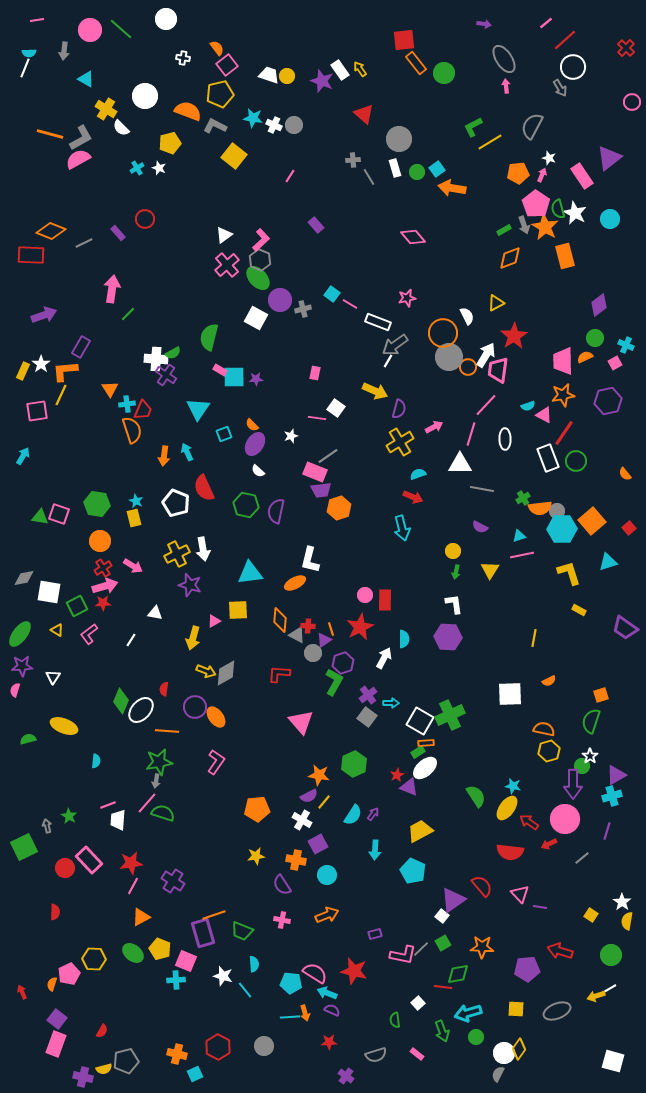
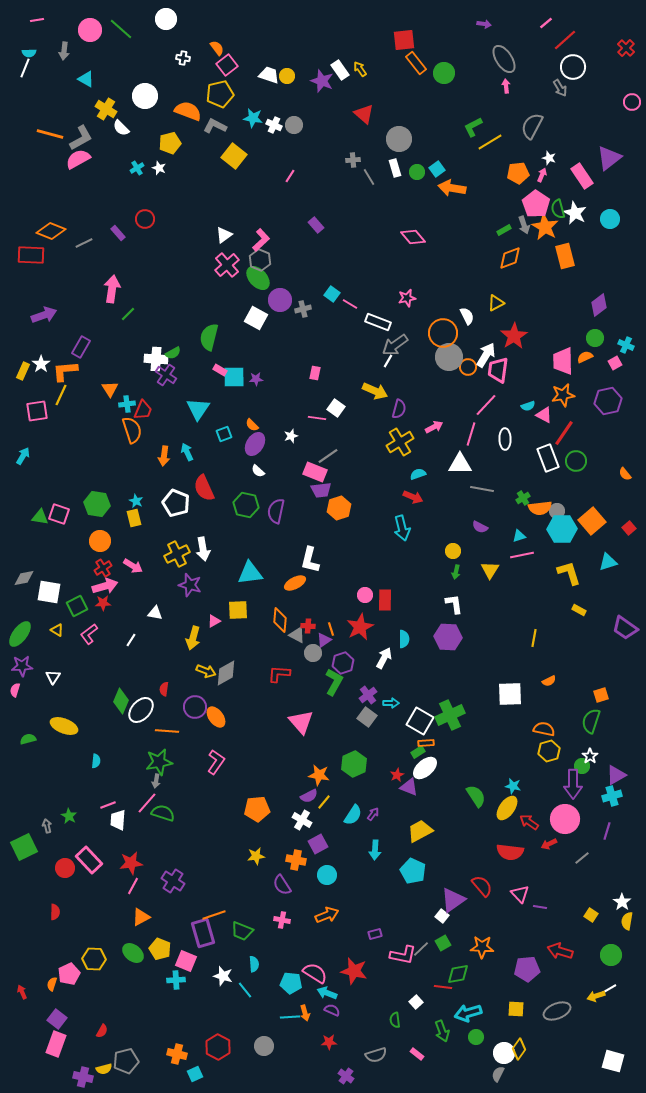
white square at (418, 1003): moved 2 px left, 1 px up
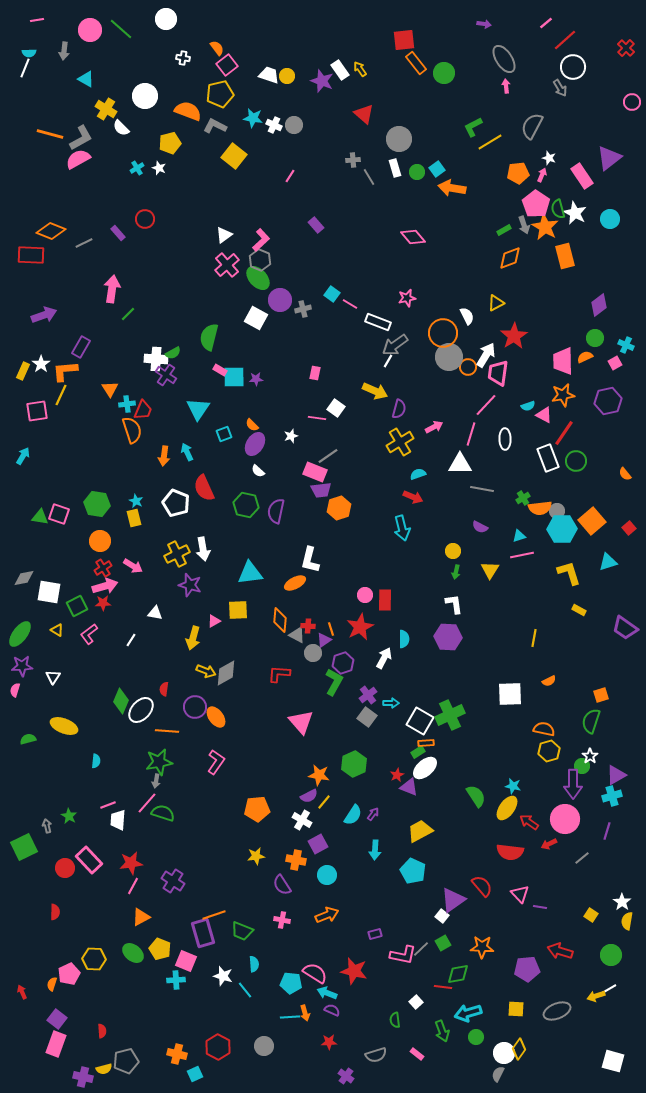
pink trapezoid at (498, 370): moved 3 px down
red semicircle at (102, 1031): rotated 32 degrees counterclockwise
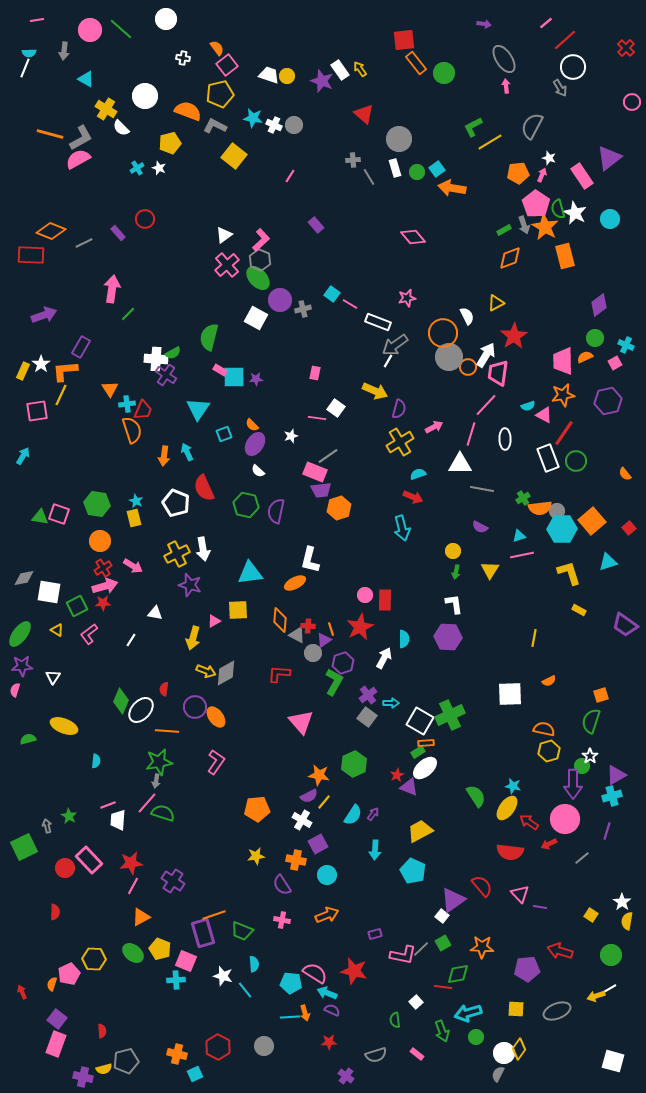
purple trapezoid at (625, 628): moved 3 px up
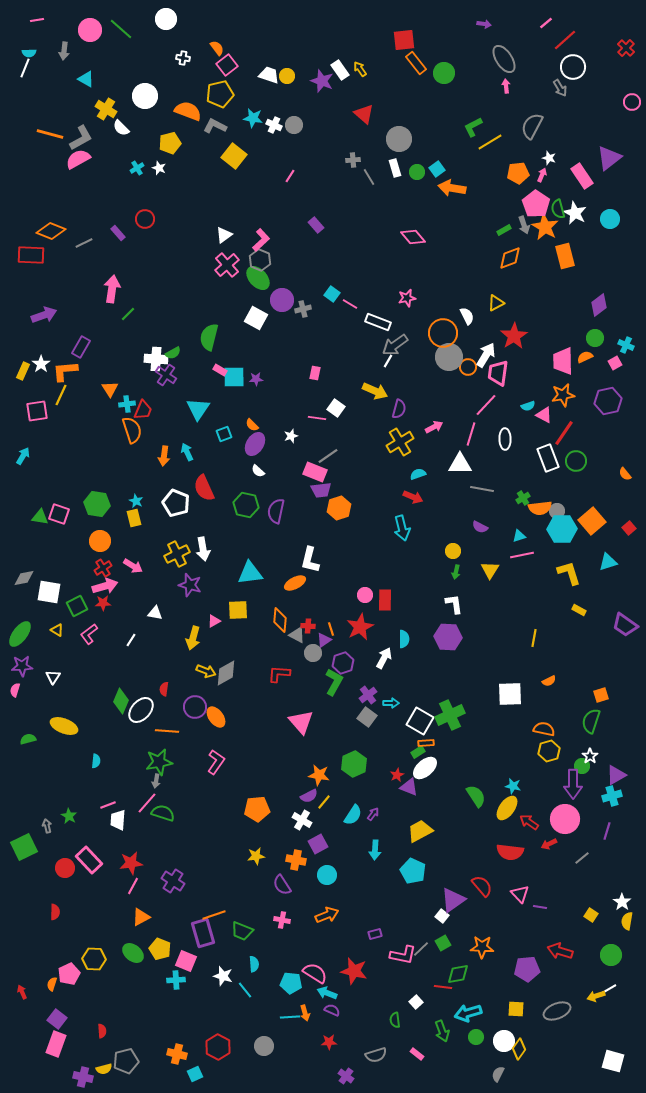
purple circle at (280, 300): moved 2 px right
white circle at (504, 1053): moved 12 px up
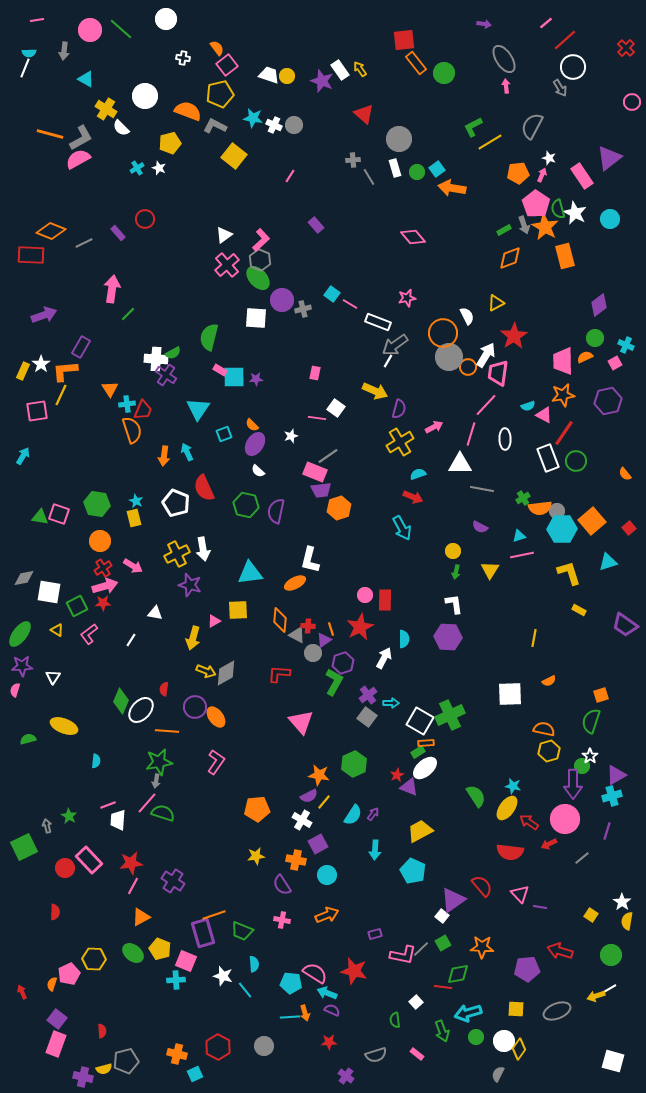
white square at (256, 318): rotated 25 degrees counterclockwise
cyan arrow at (402, 528): rotated 15 degrees counterclockwise
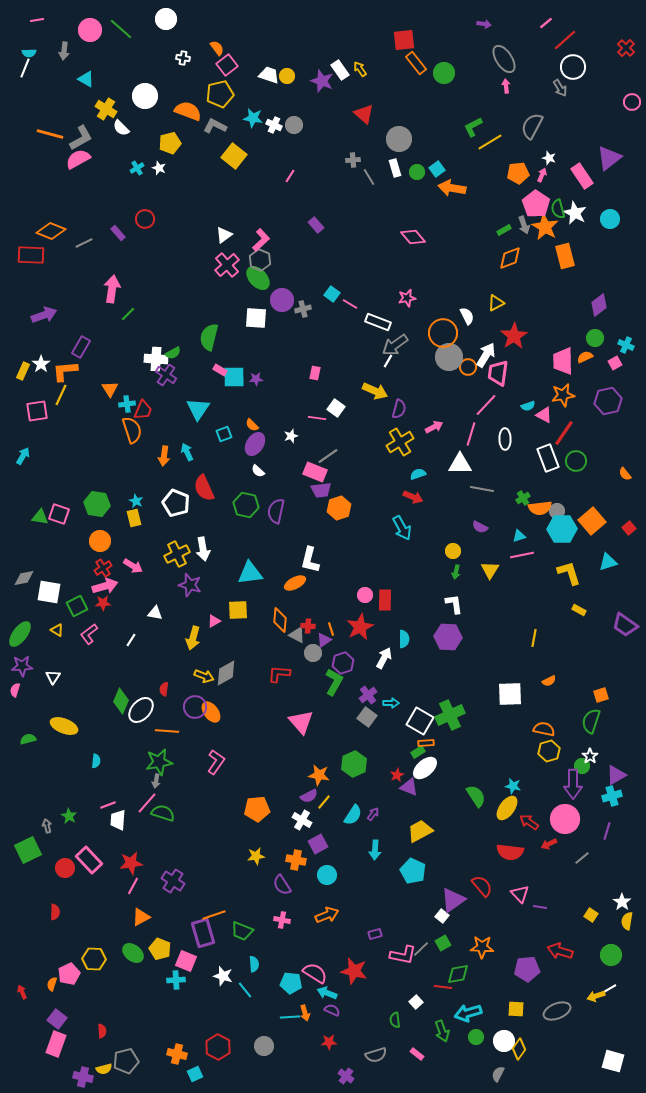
yellow arrow at (206, 671): moved 2 px left, 5 px down
orange ellipse at (216, 717): moved 5 px left, 5 px up
green square at (24, 847): moved 4 px right, 3 px down
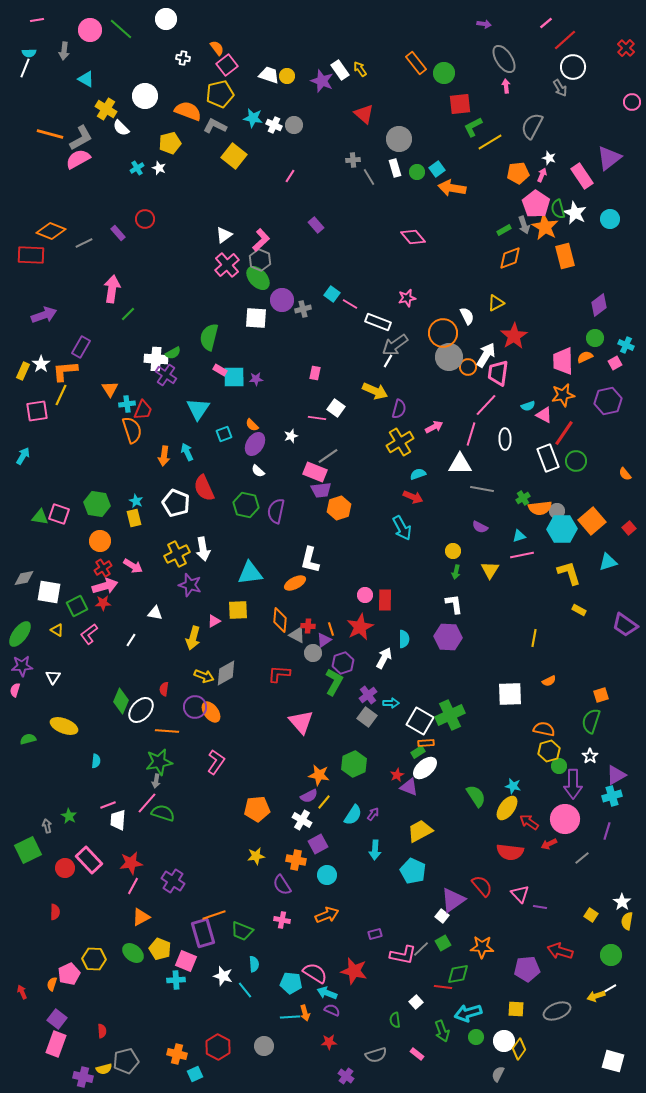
red square at (404, 40): moved 56 px right, 64 px down
green circle at (582, 766): moved 23 px left
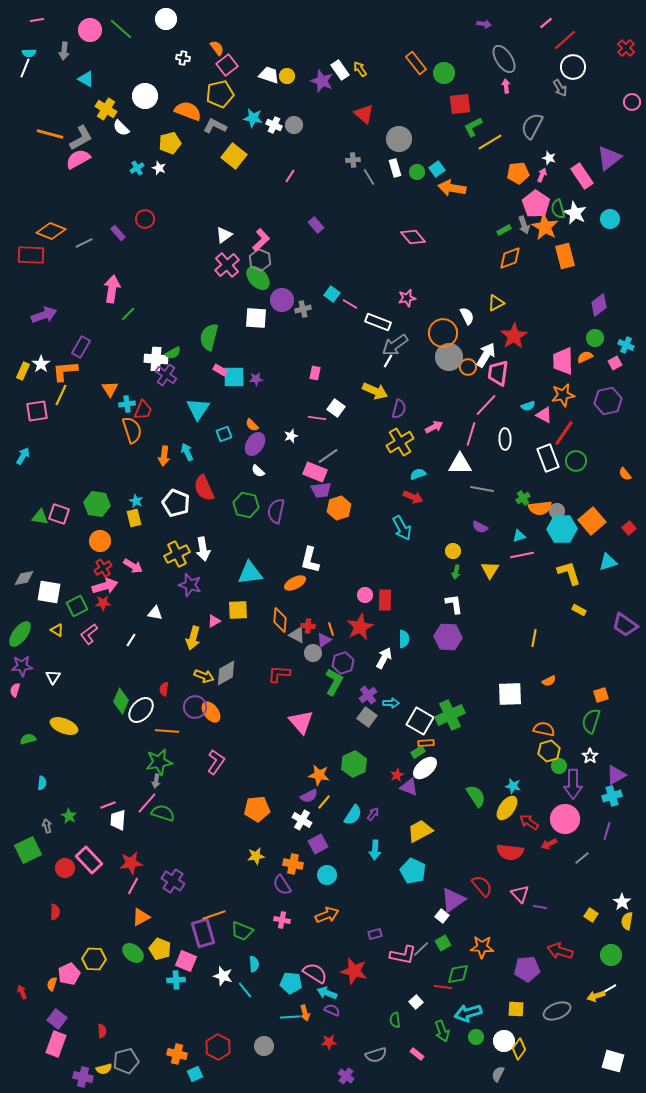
cyan semicircle at (96, 761): moved 54 px left, 22 px down
orange cross at (296, 860): moved 3 px left, 4 px down
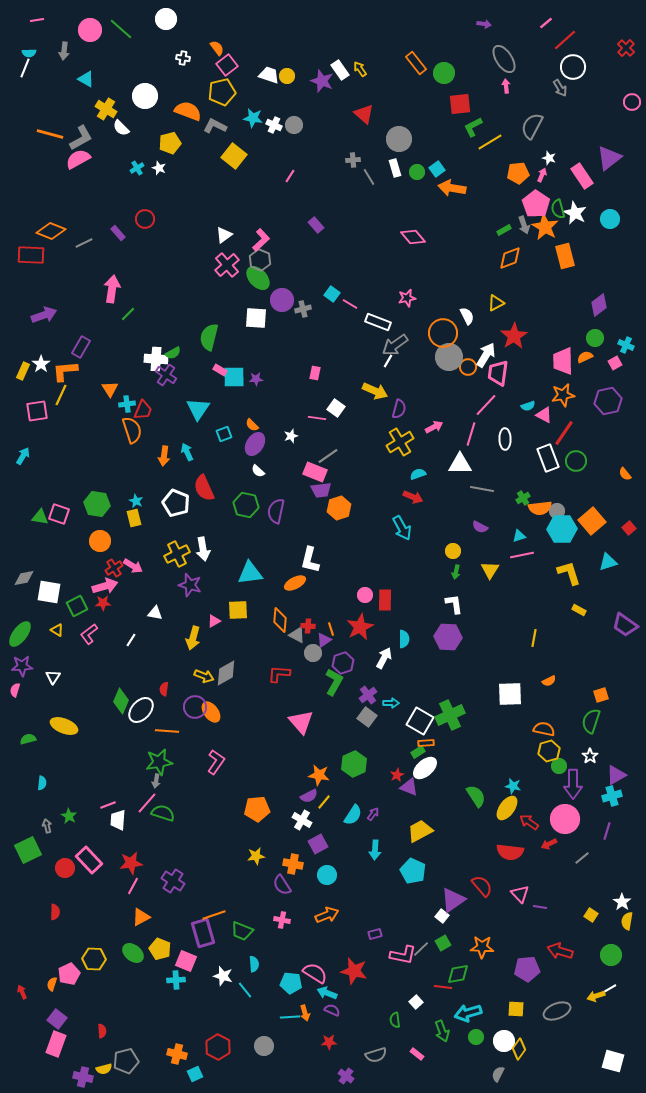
yellow pentagon at (220, 94): moved 2 px right, 2 px up
red cross at (103, 568): moved 11 px right
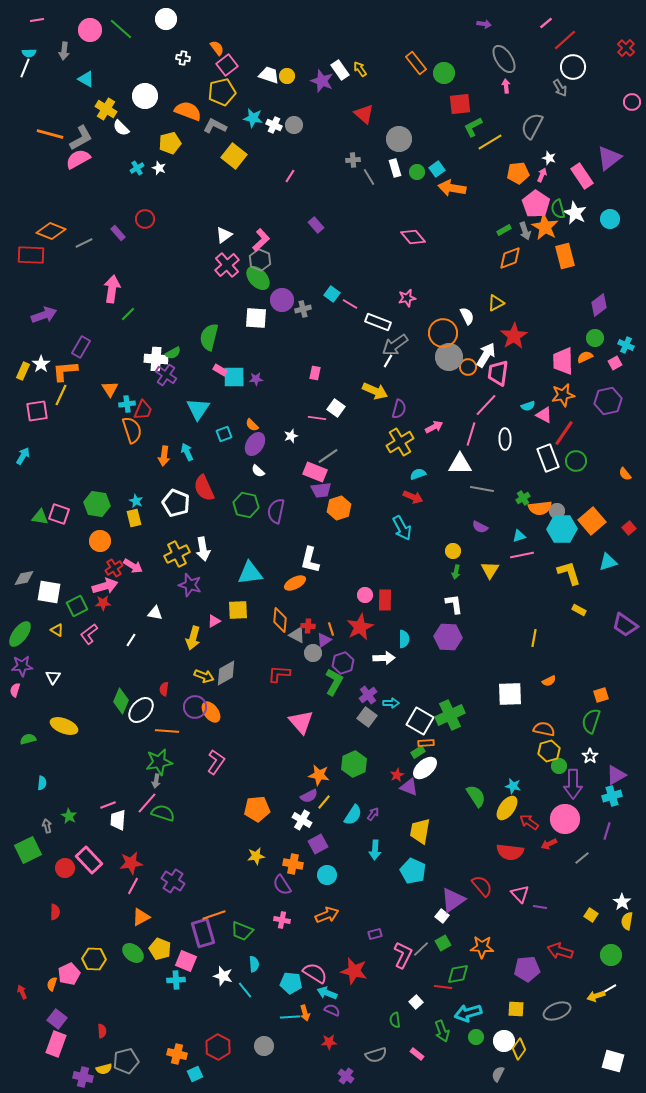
gray arrow at (524, 225): moved 1 px right, 6 px down
white arrow at (384, 658): rotated 60 degrees clockwise
yellow trapezoid at (420, 831): rotated 52 degrees counterclockwise
pink L-shape at (403, 955): rotated 76 degrees counterclockwise
